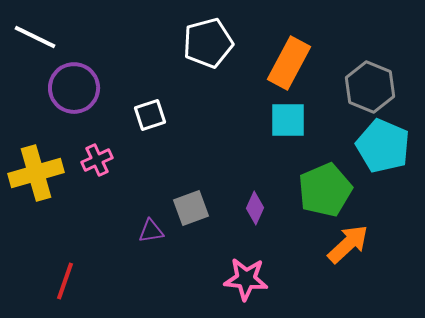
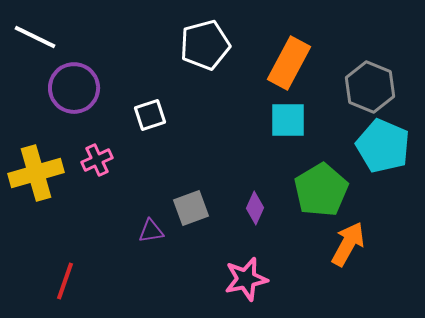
white pentagon: moved 3 px left, 2 px down
green pentagon: moved 4 px left; rotated 8 degrees counterclockwise
orange arrow: rotated 18 degrees counterclockwise
pink star: rotated 18 degrees counterclockwise
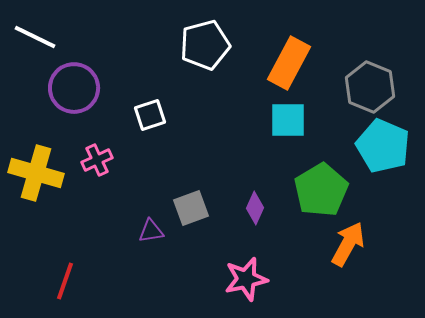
yellow cross: rotated 32 degrees clockwise
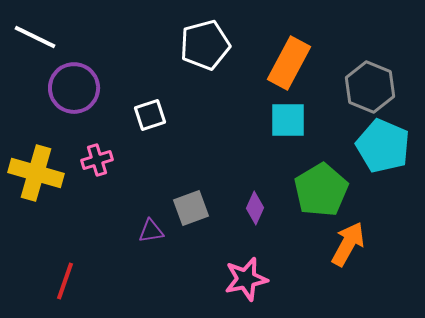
pink cross: rotated 8 degrees clockwise
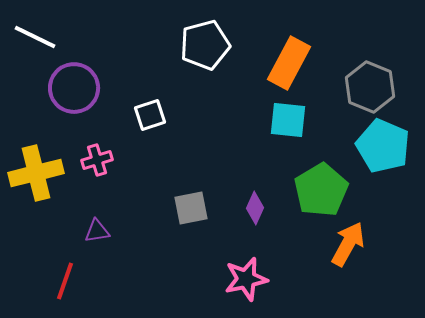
cyan square: rotated 6 degrees clockwise
yellow cross: rotated 30 degrees counterclockwise
gray square: rotated 9 degrees clockwise
purple triangle: moved 54 px left
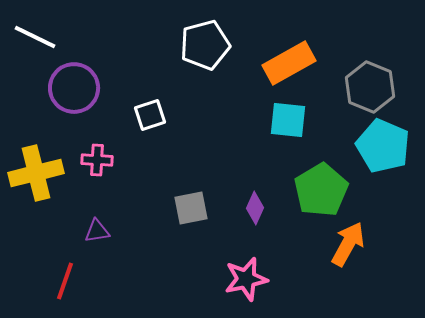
orange rectangle: rotated 33 degrees clockwise
pink cross: rotated 20 degrees clockwise
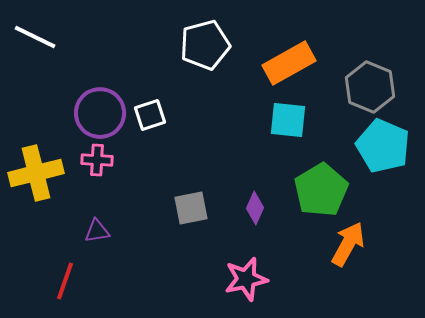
purple circle: moved 26 px right, 25 px down
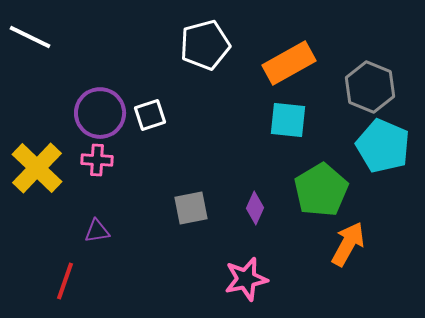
white line: moved 5 px left
yellow cross: moved 1 px right, 5 px up; rotated 32 degrees counterclockwise
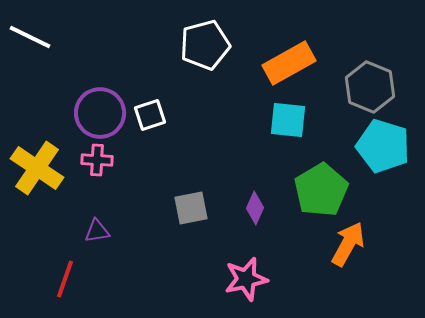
cyan pentagon: rotated 6 degrees counterclockwise
yellow cross: rotated 10 degrees counterclockwise
red line: moved 2 px up
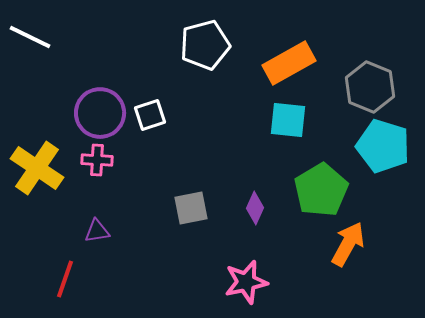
pink star: moved 3 px down
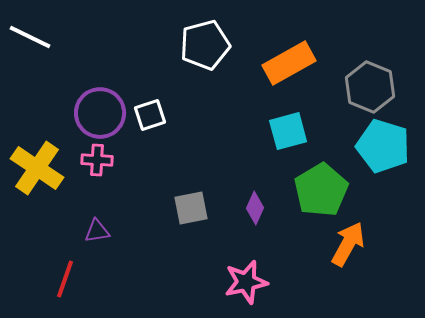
cyan square: moved 11 px down; rotated 21 degrees counterclockwise
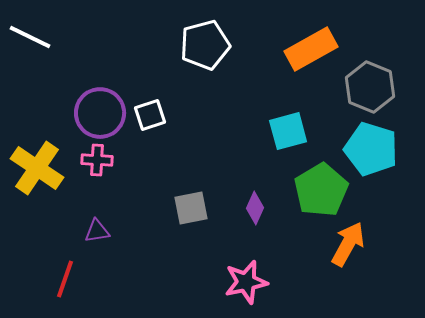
orange rectangle: moved 22 px right, 14 px up
cyan pentagon: moved 12 px left, 3 px down
